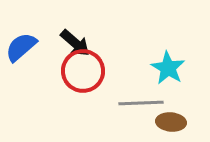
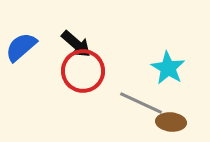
black arrow: moved 1 px right, 1 px down
gray line: rotated 27 degrees clockwise
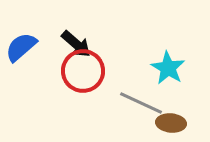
brown ellipse: moved 1 px down
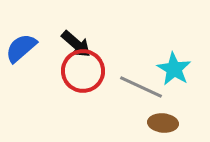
blue semicircle: moved 1 px down
cyan star: moved 6 px right, 1 px down
gray line: moved 16 px up
brown ellipse: moved 8 px left
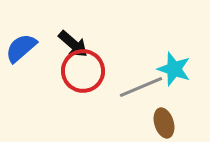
black arrow: moved 3 px left
cyan star: rotated 12 degrees counterclockwise
gray line: rotated 48 degrees counterclockwise
brown ellipse: moved 1 px right; rotated 68 degrees clockwise
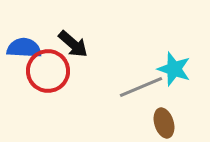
blue semicircle: moved 3 px right; rotated 44 degrees clockwise
red circle: moved 35 px left
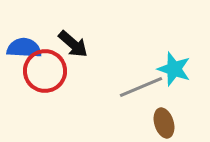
red circle: moved 3 px left
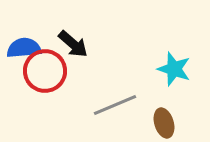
blue semicircle: rotated 8 degrees counterclockwise
gray line: moved 26 px left, 18 px down
